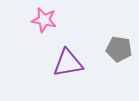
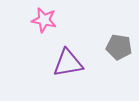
gray pentagon: moved 2 px up
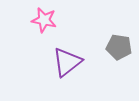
purple triangle: moved 1 px left, 1 px up; rotated 28 degrees counterclockwise
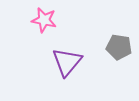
purple triangle: rotated 12 degrees counterclockwise
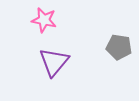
purple triangle: moved 13 px left
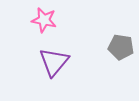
gray pentagon: moved 2 px right
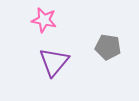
gray pentagon: moved 13 px left
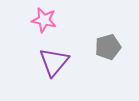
gray pentagon: rotated 25 degrees counterclockwise
